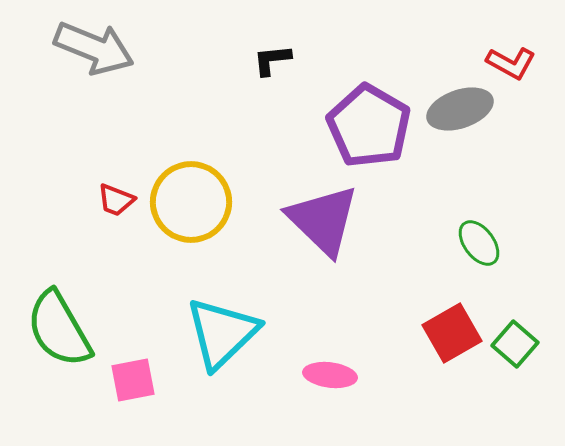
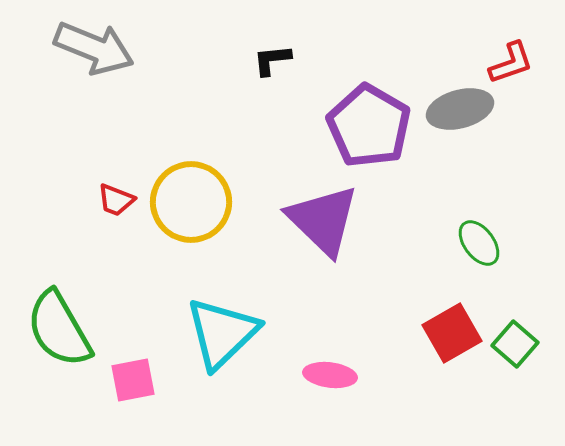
red L-shape: rotated 48 degrees counterclockwise
gray ellipse: rotated 4 degrees clockwise
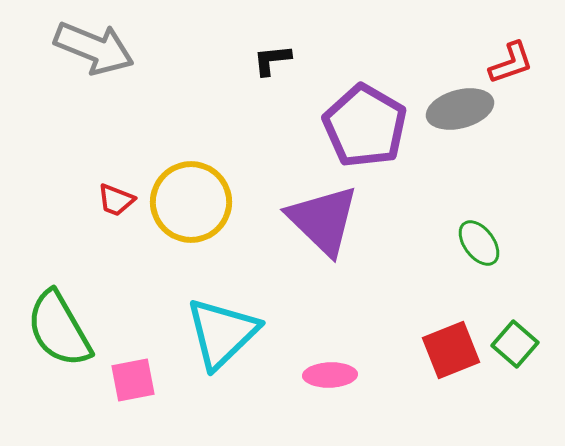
purple pentagon: moved 4 px left
red square: moved 1 px left, 17 px down; rotated 8 degrees clockwise
pink ellipse: rotated 9 degrees counterclockwise
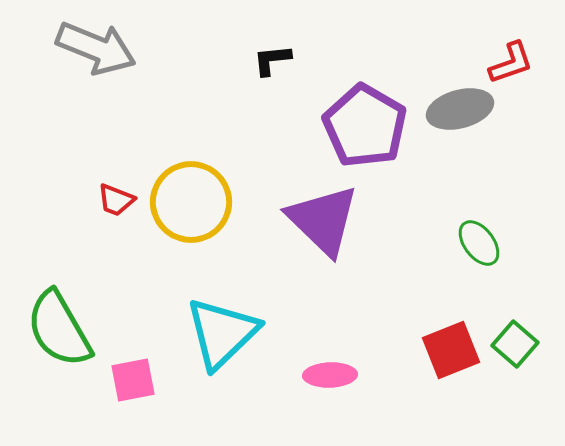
gray arrow: moved 2 px right
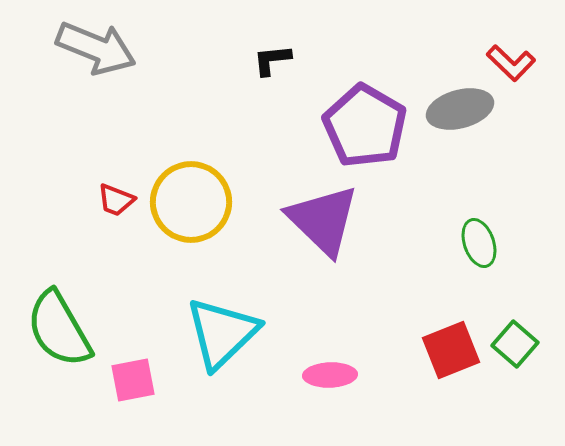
red L-shape: rotated 63 degrees clockwise
green ellipse: rotated 18 degrees clockwise
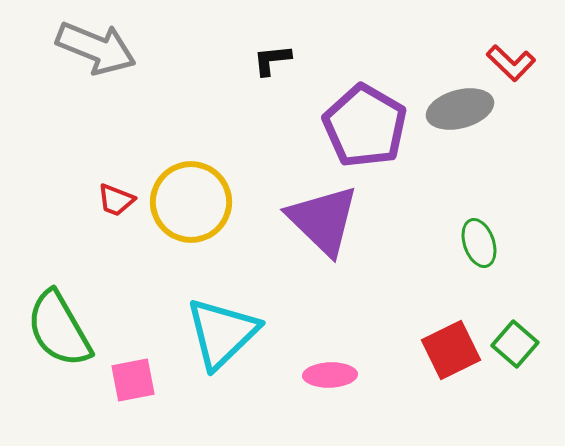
red square: rotated 4 degrees counterclockwise
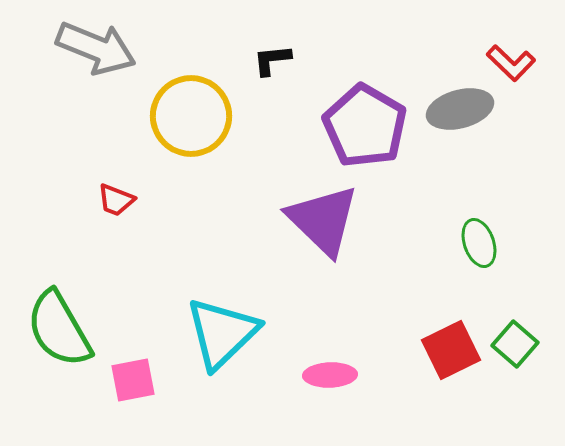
yellow circle: moved 86 px up
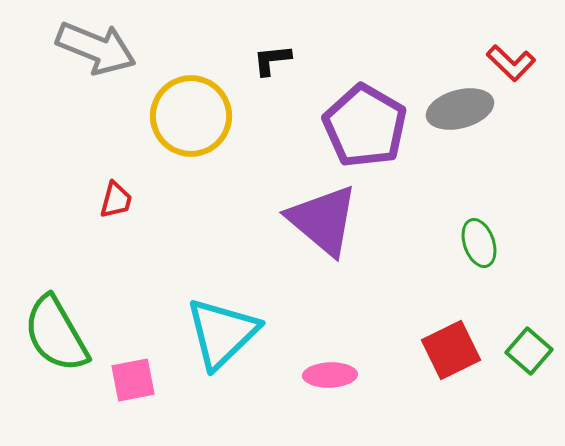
red trapezoid: rotated 96 degrees counterclockwise
purple triangle: rotated 4 degrees counterclockwise
green semicircle: moved 3 px left, 5 px down
green square: moved 14 px right, 7 px down
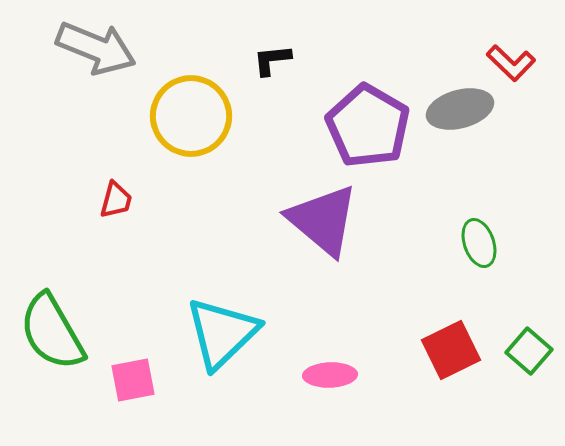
purple pentagon: moved 3 px right
green semicircle: moved 4 px left, 2 px up
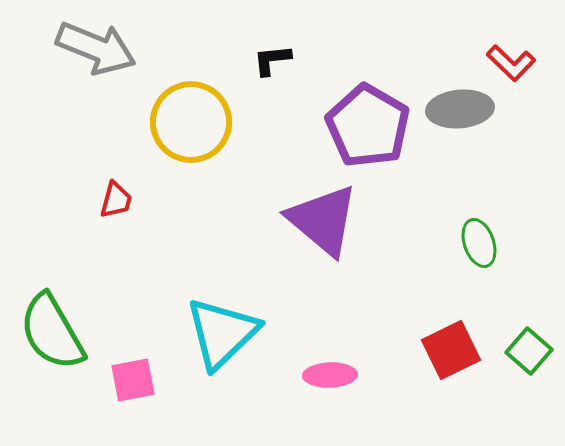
gray ellipse: rotated 10 degrees clockwise
yellow circle: moved 6 px down
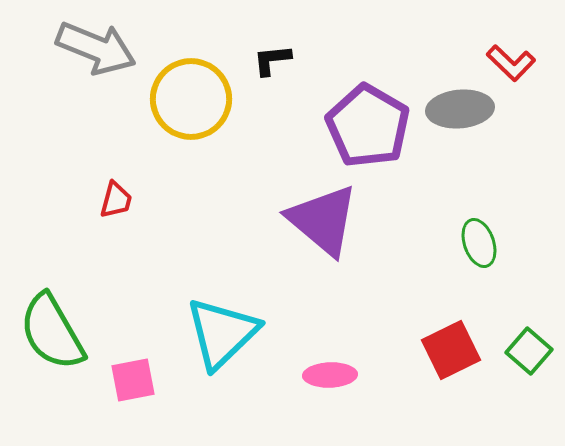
yellow circle: moved 23 px up
